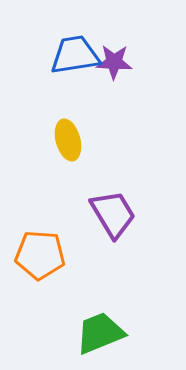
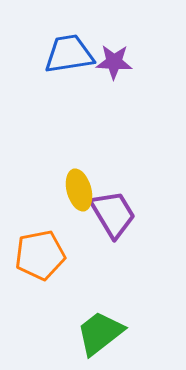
blue trapezoid: moved 6 px left, 1 px up
yellow ellipse: moved 11 px right, 50 px down
orange pentagon: rotated 15 degrees counterclockwise
green trapezoid: rotated 16 degrees counterclockwise
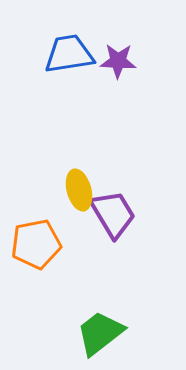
purple star: moved 4 px right, 1 px up
orange pentagon: moved 4 px left, 11 px up
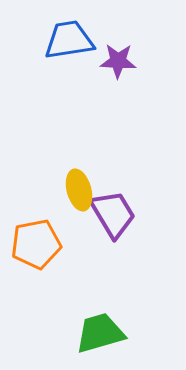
blue trapezoid: moved 14 px up
green trapezoid: rotated 22 degrees clockwise
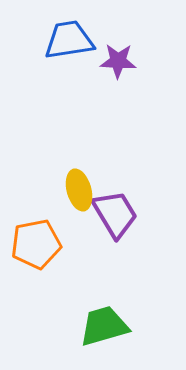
purple trapezoid: moved 2 px right
green trapezoid: moved 4 px right, 7 px up
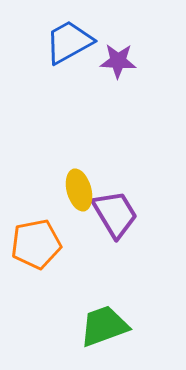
blue trapezoid: moved 2 px down; rotated 20 degrees counterclockwise
green trapezoid: rotated 4 degrees counterclockwise
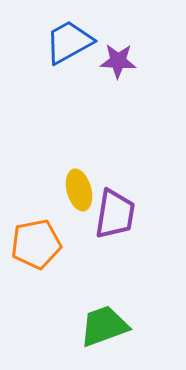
purple trapezoid: rotated 40 degrees clockwise
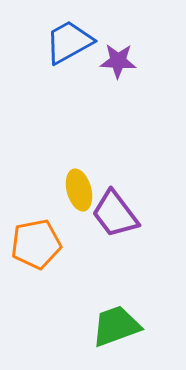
purple trapezoid: rotated 134 degrees clockwise
green trapezoid: moved 12 px right
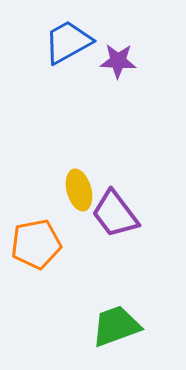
blue trapezoid: moved 1 px left
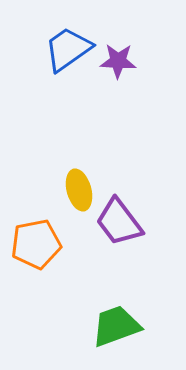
blue trapezoid: moved 7 px down; rotated 6 degrees counterclockwise
purple trapezoid: moved 4 px right, 8 px down
